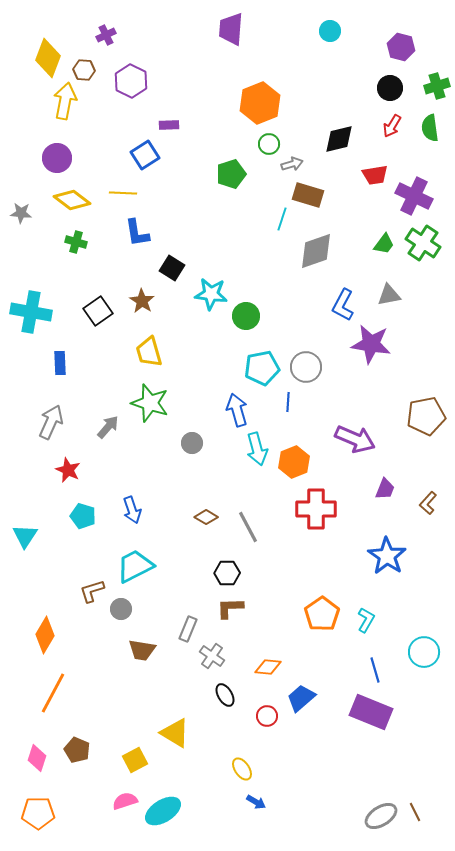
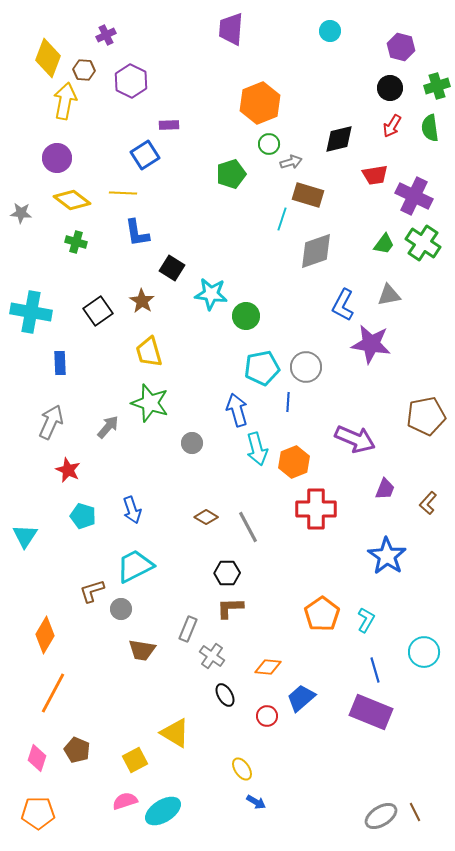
gray arrow at (292, 164): moved 1 px left, 2 px up
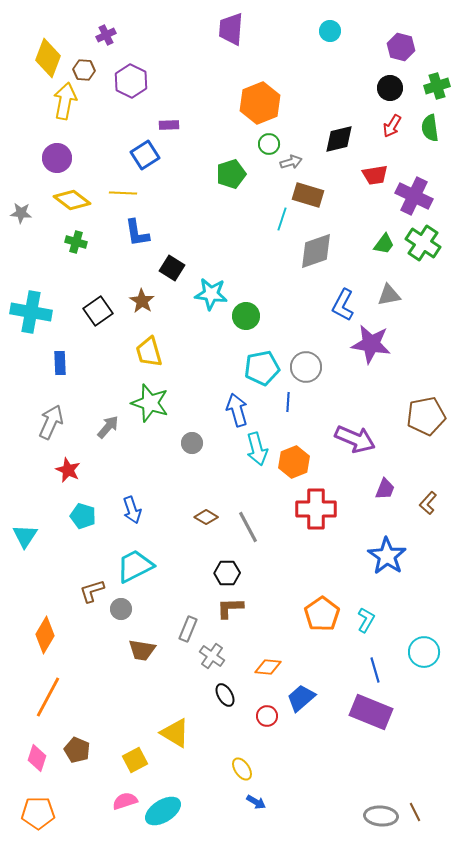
orange line at (53, 693): moved 5 px left, 4 px down
gray ellipse at (381, 816): rotated 36 degrees clockwise
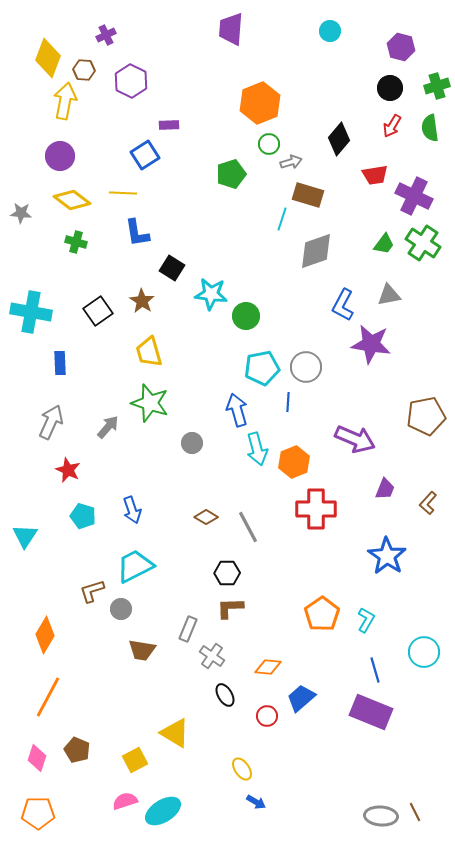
black diamond at (339, 139): rotated 36 degrees counterclockwise
purple circle at (57, 158): moved 3 px right, 2 px up
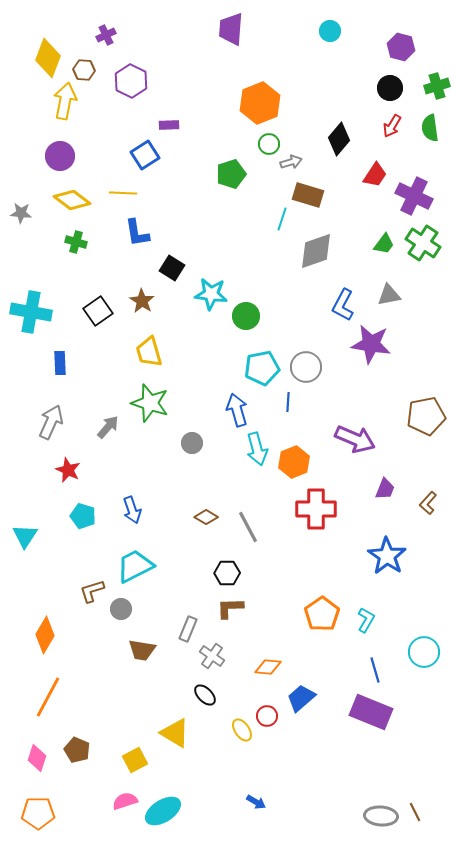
red trapezoid at (375, 175): rotated 48 degrees counterclockwise
black ellipse at (225, 695): moved 20 px left; rotated 15 degrees counterclockwise
yellow ellipse at (242, 769): moved 39 px up
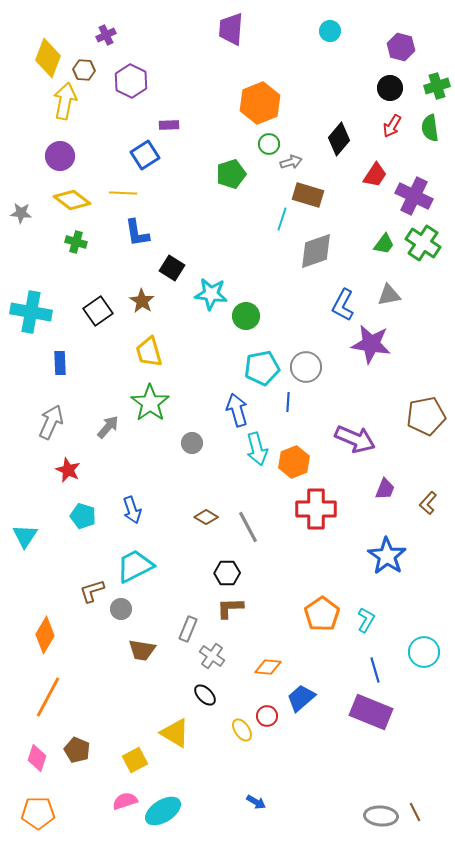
green star at (150, 403): rotated 18 degrees clockwise
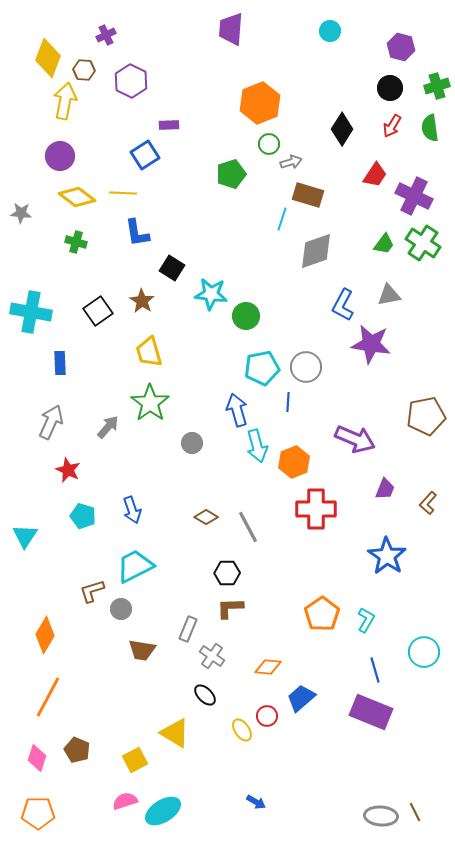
black diamond at (339, 139): moved 3 px right, 10 px up; rotated 8 degrees counterclockwise
yellow diamond at (72, 200): moved 5 px right, 3 px up
cyan arrow at (257, 449): moved 3 px up
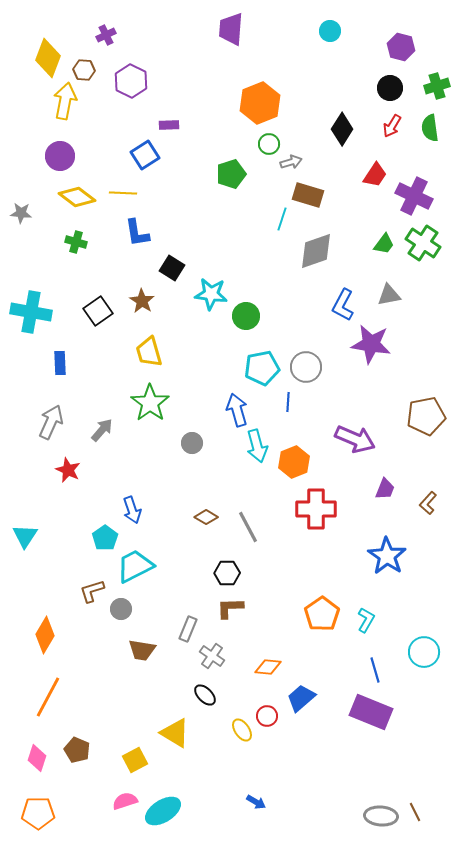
gray arrow at (108, 427): moved 6 px left, 3 px down
cyan pentagon at (83, 516): moved 22 px right, 22 px down; rotated 20 degrees clockwise
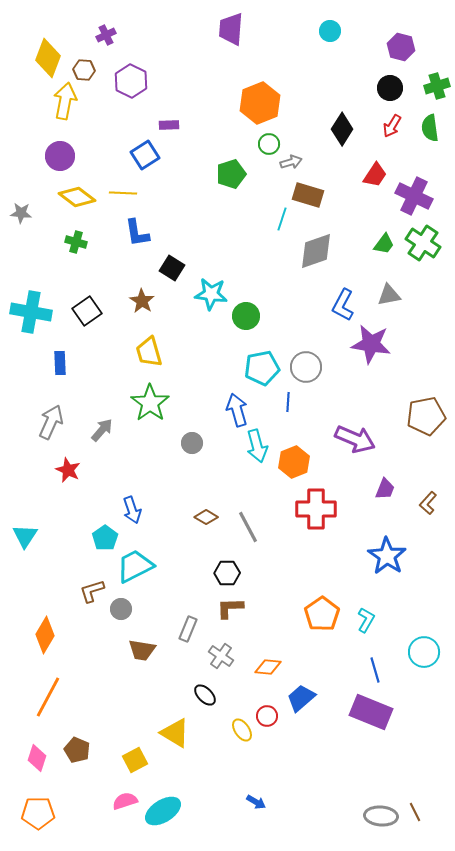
black square at (98, 311): moved 11 px left
gray cross at (212, 656): moved 9 px right
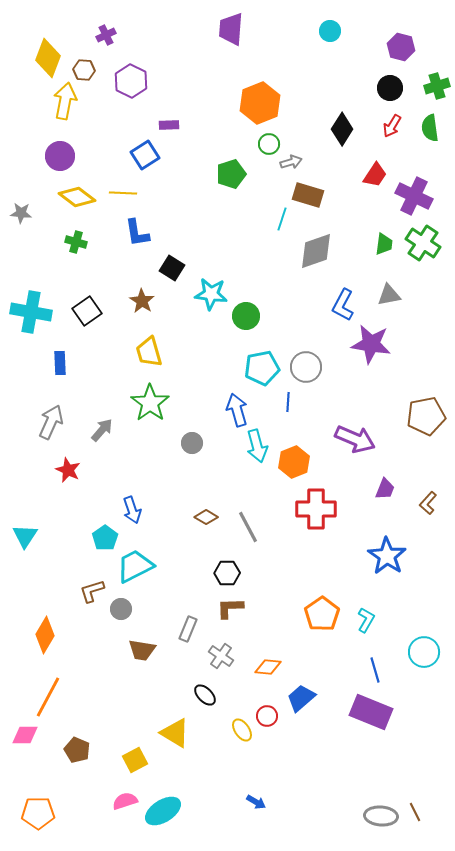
green trapezoid at (384, 244): rotated 30 degrees counterclockwise
pink diamond at (37, 758): moved 12 px left, 23 px up; rotated 72 degrees clockwise
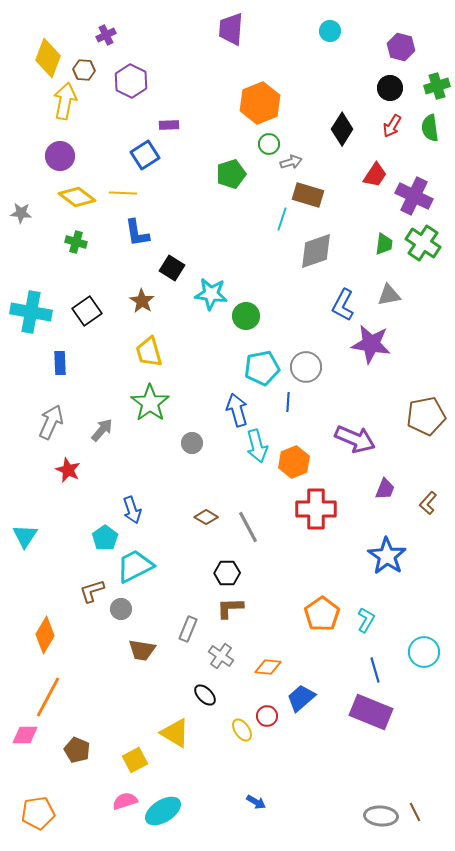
orange pentagon at (38, 813): rotated 8 degrees counterclockwise
